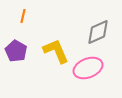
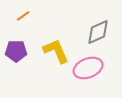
orange line: rotated 40 degrees clockwise
purple pentagon: rotated 30 degrees counterclockwise
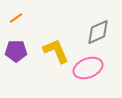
orange line: moved 7 px left, 2 px down
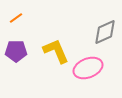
gray diamond: moved 7 px right
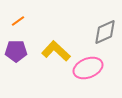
orange line: moved 2 px right, 3 px down
yellow L-shape: rotated 24 degrees counterclockwise
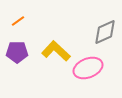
purple pentagon: moved 1 px right, 1 px down
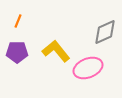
orange line: rotated 32 degrees counterclockwise
yellow L-shape: rotated 8 degrees clockwise
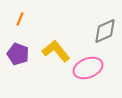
orange line: moved 2 px right, 2 px up
gray diamond: moved 1 px up
purple pentagon: moved 1 px right, 2 px down; rotated 20 degrees clockwise
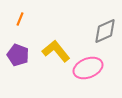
purple pentagon: moved 1 px down
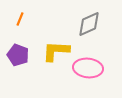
gray diamond: moved 16 px left, 7 px up
yellow L-shape: rotated 48 degrees counterclockwise
pink ellipse: rotated 28 degrees clockwise
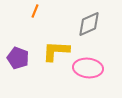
orange line: moved 15 px right, 8 px up
purple pentagon: moved 3 px down
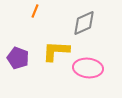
gray diamond: moved 5 px left, 1 px up
